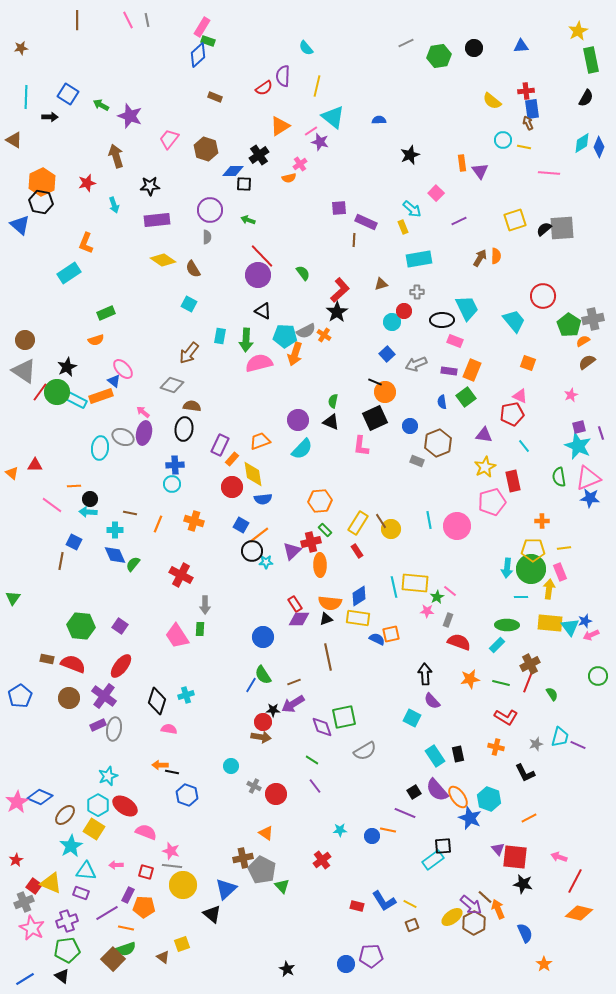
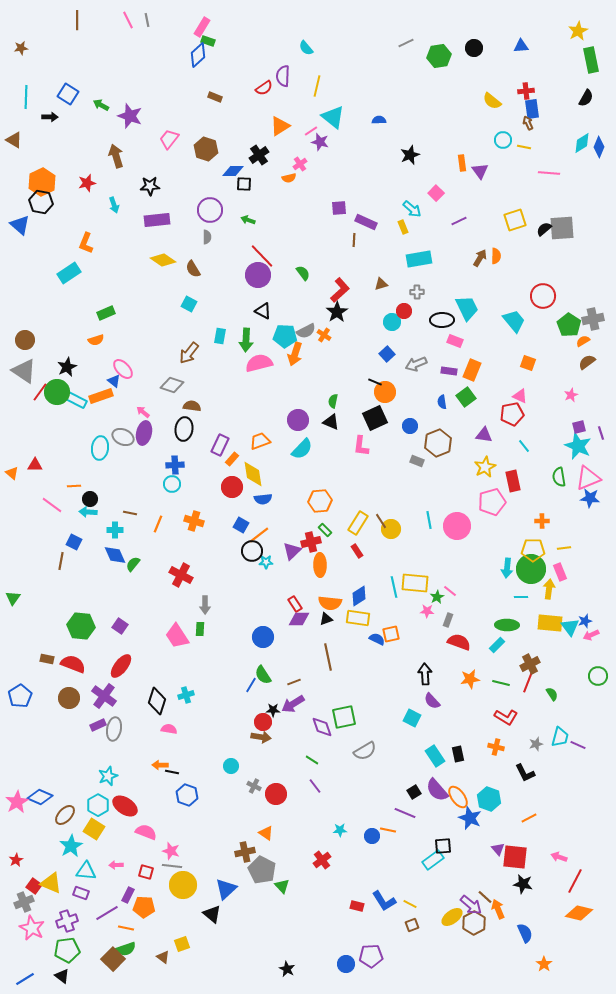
brown cross at (243, 858): moved 2 px right, 6 px up
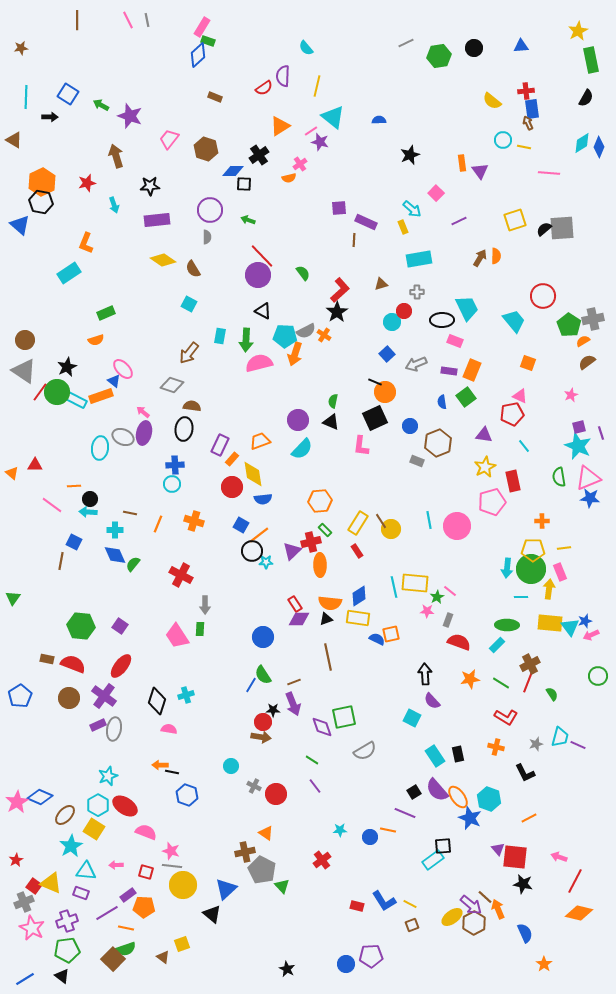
green line at (501, 683): rotated 18 degrees clockwise
purple arrow at (293, 704): rotated 80 degrees counterclockwise
blue circle at (372, 836): moved 2 px left, 1 px down
purple rectangle at (128, 895): rotated 28 degrees clockwise
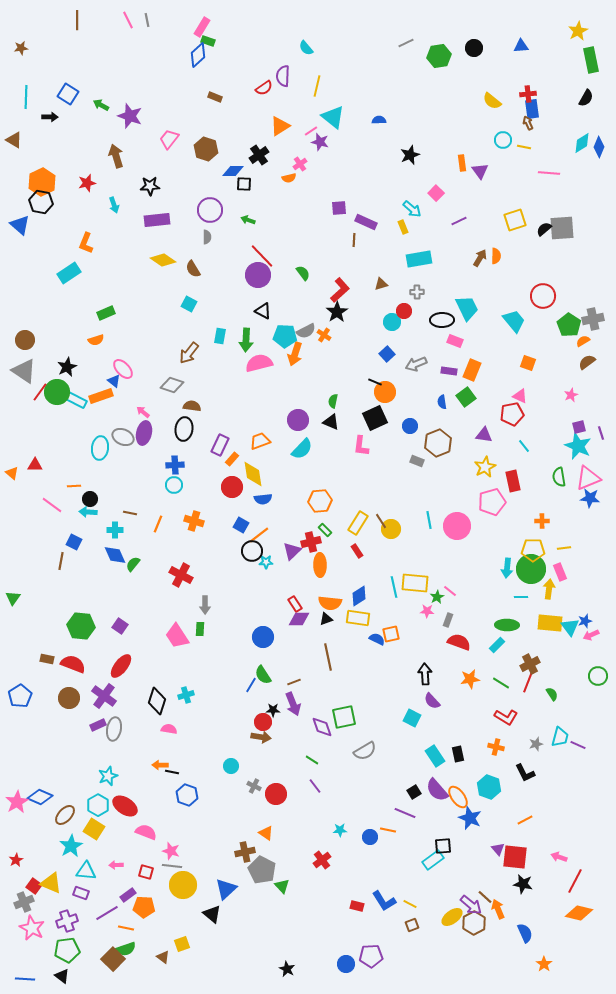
red cross at (526, 91): moved 2 px right, 3 px down
cyan circle at (172, 484): moved 2 px right, 1 px down
cyan hexagon at (489, 799): moved 12 px up
orange line at (529, 818): moved 4 px left, 2 px down
blue line at (25, 979): rotated 36 degrees clockwise
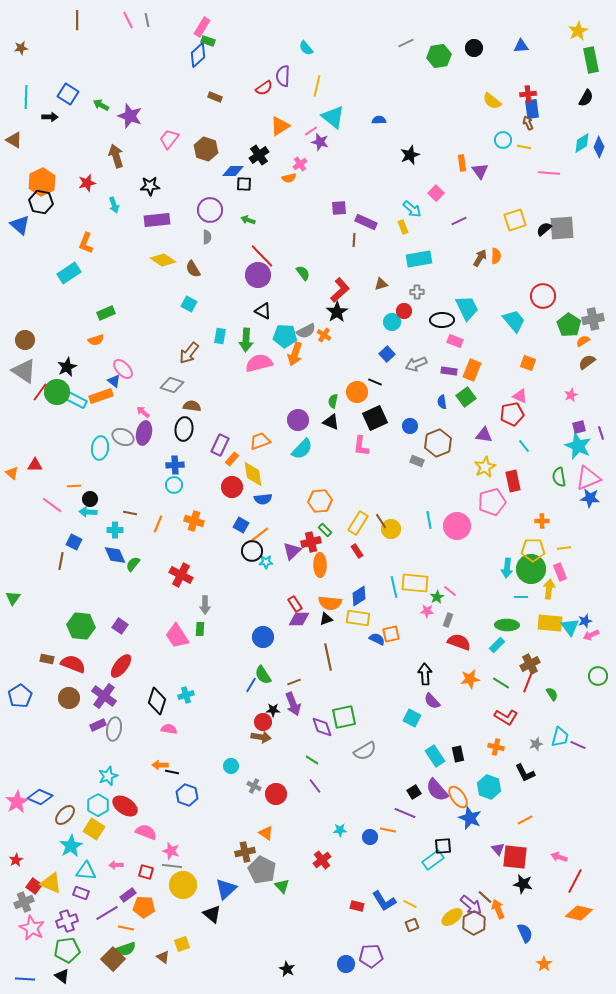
orange circle at (385, 392): moved 28 px left
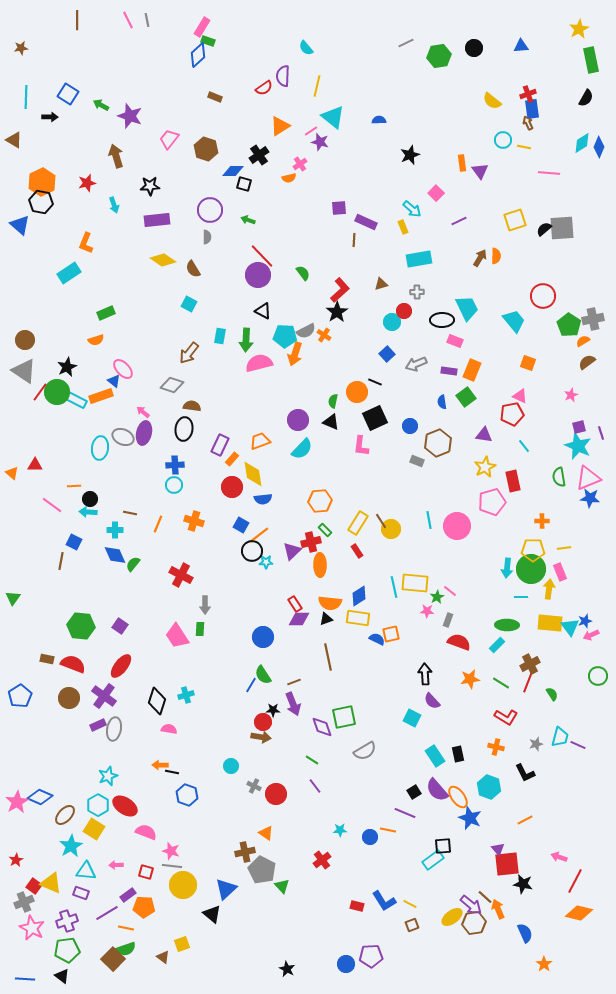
yellow star at (578, 31): moved 1 px right, 2 px up
red cross at (528, 94): rotated 14 degrees counterclockwise
black square at (244, 184): rotated 14 degrees clockwise
red square at (515, 857): moved 8 px left, 7 px down; rotated 12 degrees counterclockwise
brown hexagon at (474, 923): rotated 20 degrees clockwise
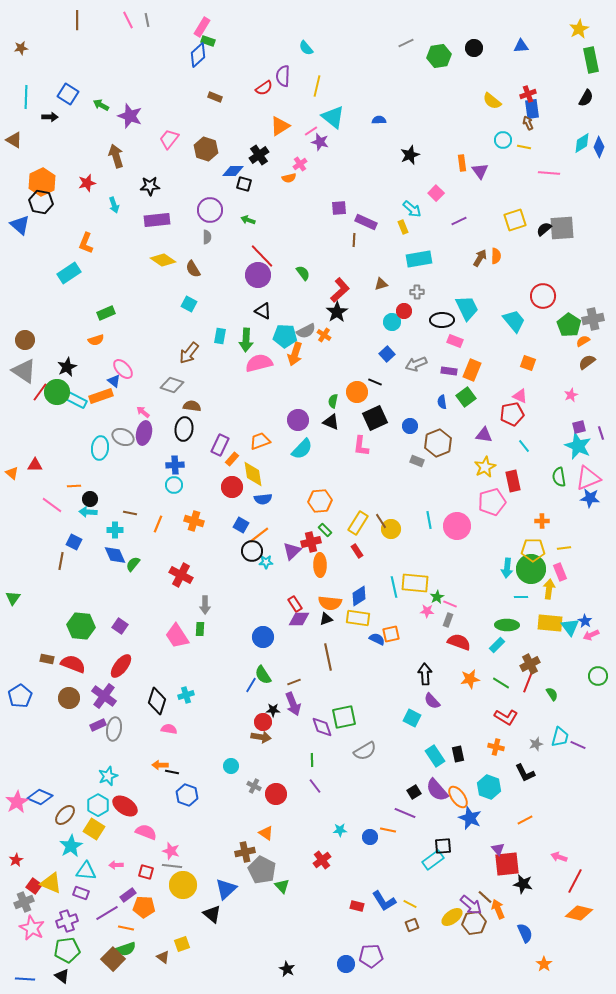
pink line at (450, 591): moved 13 px down; rotated 16 degrees counterclockwise
blue star at (585, 621): rotated 24 degrees counterclockwise
green line at (312, 760): rotated 56 degrees clockwise
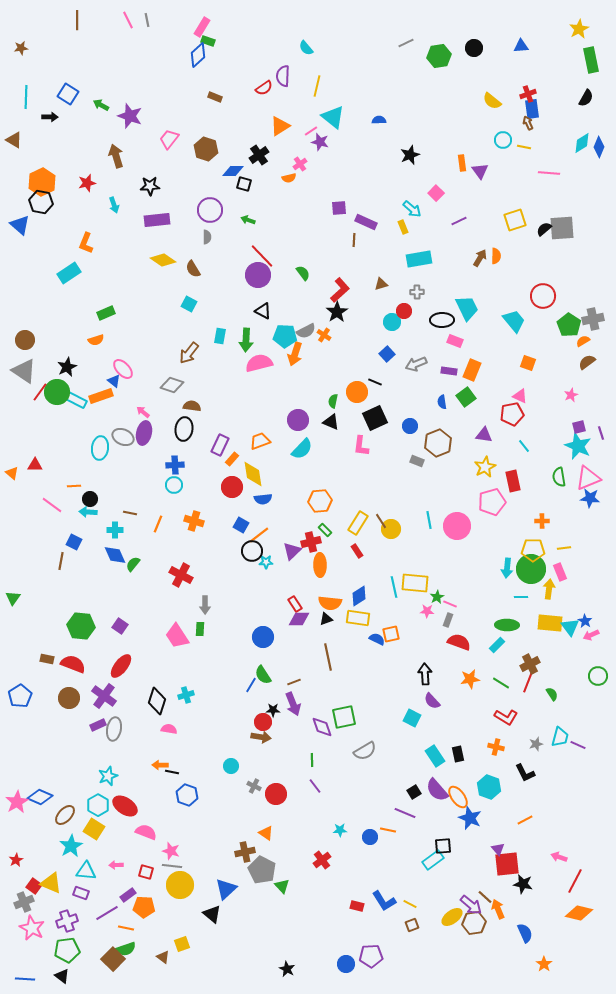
yellow circle at (183, 885): moved 3 px left
